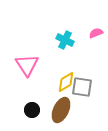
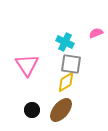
cyan cross: moved 2 px down
gray square: moved 11 px left, 23 px up
brown ellipse: rotated 15 degrees clockwise
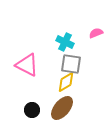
pink triangle: rotated 30 degrees counterclockwise
brown ellipse: moved 1 px right, 2 px up
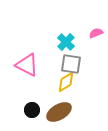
cyan cross: moved 1 px right; rotated 18 degrees clockwise
brown ellipse: moved 3 px left, 4 px down; rotated 20 degrees clockwise
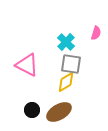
pink semicircle: rotated 128 degrees clockwise
